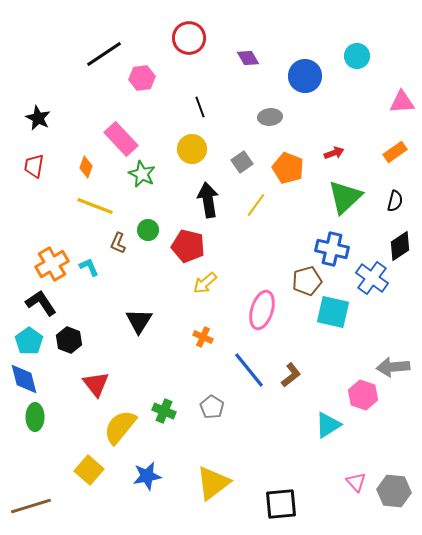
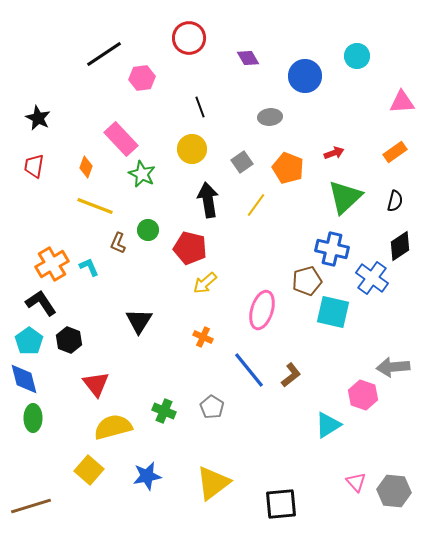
red pentagon at (188, 246): moved 2 px right, 2 px down
green ellipse at (35, 417): moved 2 px left, 1 px down
yellow semicircle at (120, 427): moved 7 px left; rotated 36 degrees clockwise
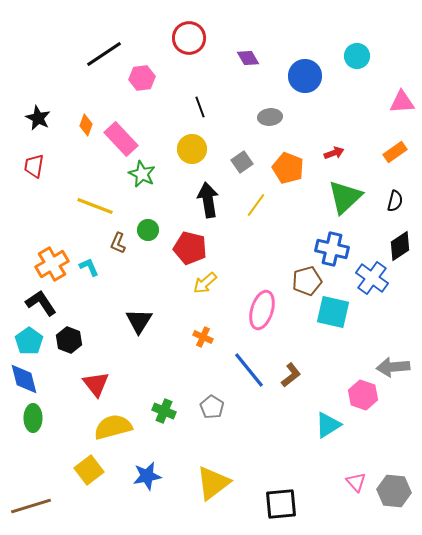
orange diamond at (86, 167): moved 42 px up
yellow square at (89, 470): rotated 12 degrees clockwise
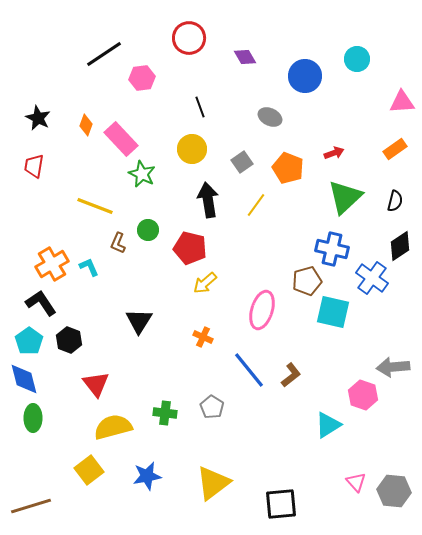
cyan circle at (357, 56): moved 3 px down
purple diamond at (248, 58): moved 3 px left, 1 px up
gray ellipse at (270, 117): rotated 30 degrees clockwise
orange rectangle at (395, 152): moved 3 px up
green cross at (164, 411): moved 1 px right, 2 px down; rotated 15 degrees counterclockwise
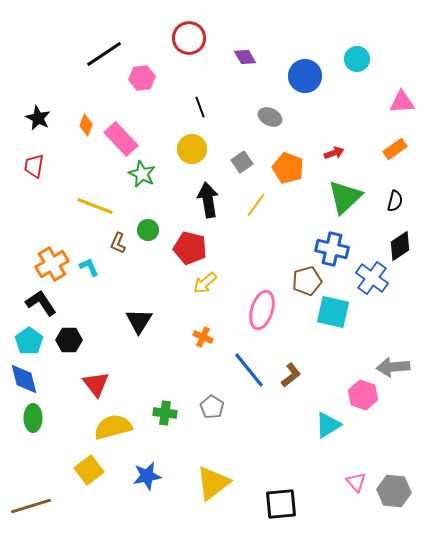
black hexagon at (69, 340): rotated 20 degrees counterclockwise
